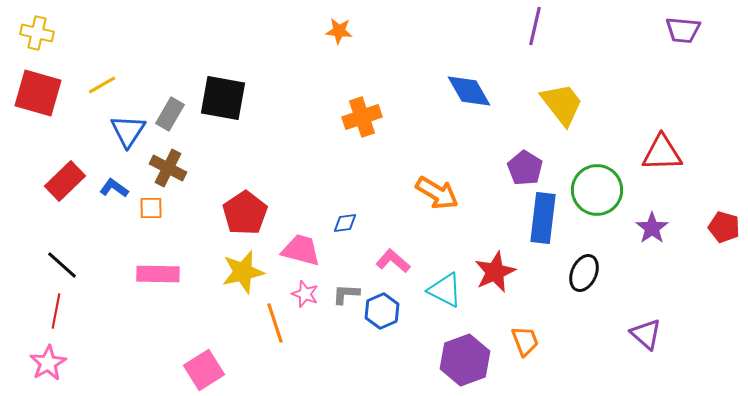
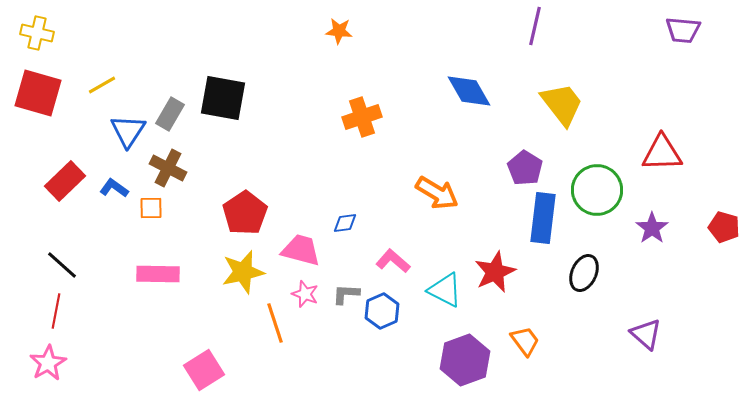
orange trapezoid at (525, 341): rotated 16 degrees counterclockwise
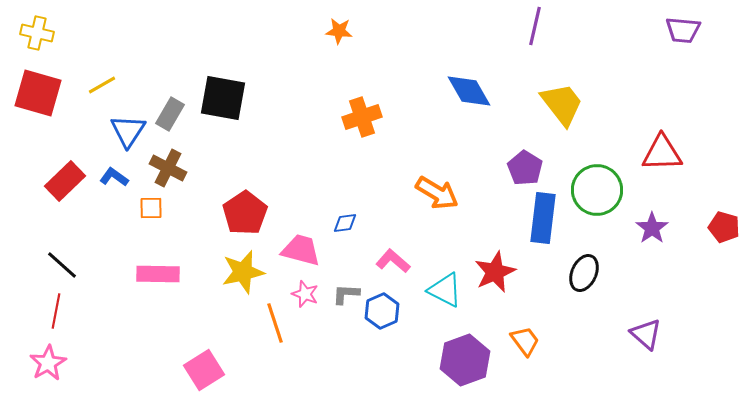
blue L-shape at (114, 188): moved 11 px up
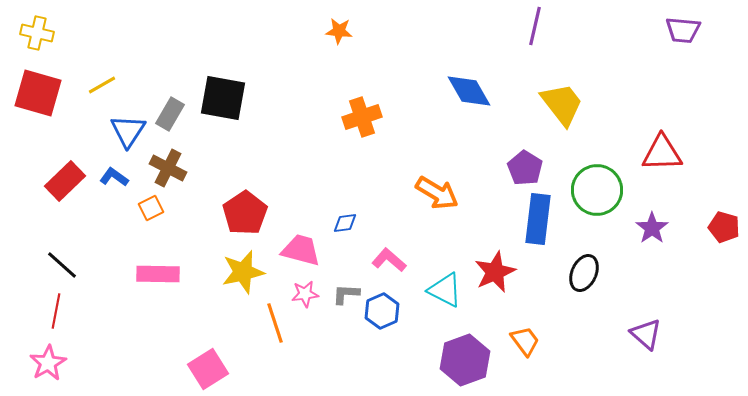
orange square at (151, 208): rotated 25 degrees counterclockwise
blue rectangle at (543, 218): moved 5 px left, 1 px down
pink L-shape at (393, 261): moved 4 px left, 1 px up
pink star at (305, 294): rotated 28 degrees counterclockwise
pink square at (204, 370): moved 4 px right, 1 px up
